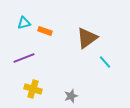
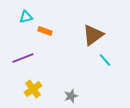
cyan triangle: moved 2 px right, 6 px up
brown triangle: moved 6 px right, 3 px up
purple line: moved 1 px left
cyan line: moved 2 px up
yellow cross: rotated 36 degrees clockwise
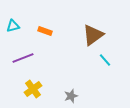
cyan triangle: moved 13 px left, 9 px down
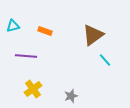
purple line: moved 3 px right, 2 px up; rotated 25 degrees clockwise
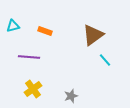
purple line: moved 3 px right, 1 px down
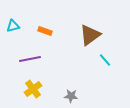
brown triangle: moved 3 px left
purple line: moved 1 px right, 2 px down; rotated 15 degrees counterclockwise
gray star: rotated 24 degrees clockwise
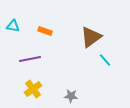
cyan triangle: rotated 24 degrees clockwise
brown triangle: moved 1 px right, 2 px down
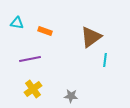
cyan triangle: moved 4 px right, 3 px up
cyan line: rotated 48 degrees clockwise
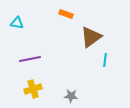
orange rectangle: moved 21 px right, 17 px up
yellow cross: rotated 18 degrees clockwise
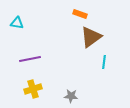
orange rectangle: moved 14 px right
cyan line: moved 1 px left, 2 px down
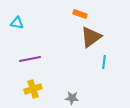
gray star: moved 1 px right, 2 px down
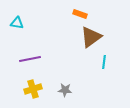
gray star: moved 7 px left, 8 px up
